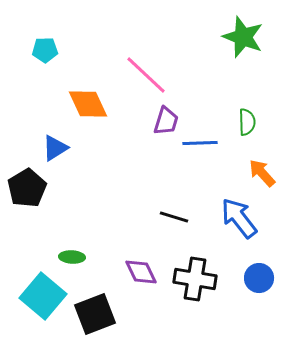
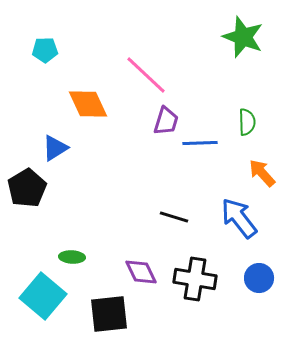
black square: moved 14 px right; rotated 15 degrees clockwise
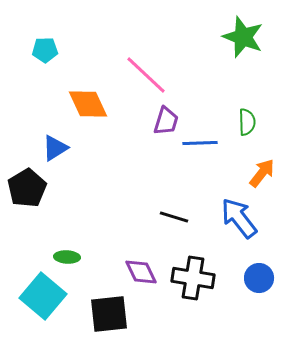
orange arrow: rotated 80 degrees clockwise
green ellipse: moved 5 px left
black cross: moved 2 px left, 1 px up
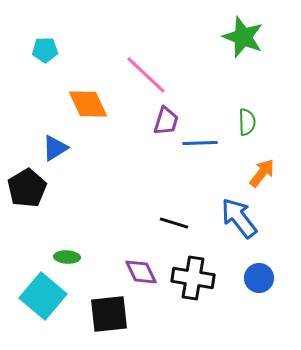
black line: moved 6 px down
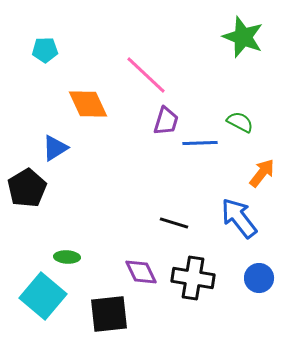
green semicircle: moved 7 px left; rotated 60 degrees counterclockwise
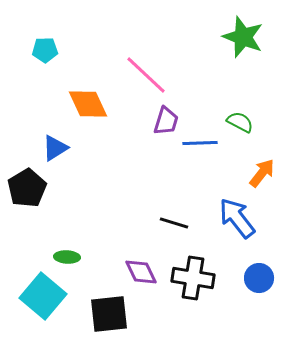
blue arrow: moved 2 px left
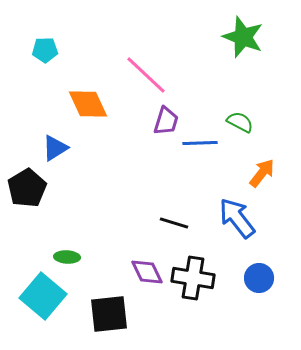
purple diamond: moved 6 px right
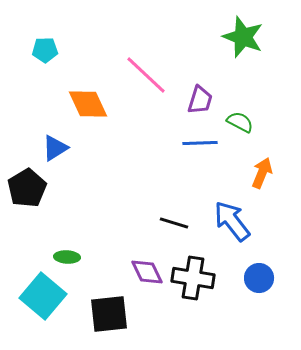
purple trapezoid: moved 34 px right, 21 px up
orange arrow: rotated 16 degrees counterclockwise
blue arrow: moved 5 px left, 3 px down
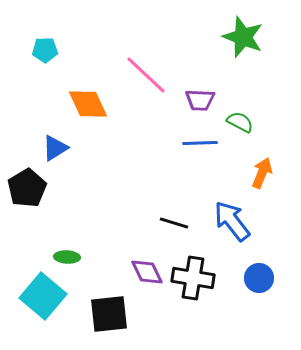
purple trapezoid: rotated 76 degrees clockwise
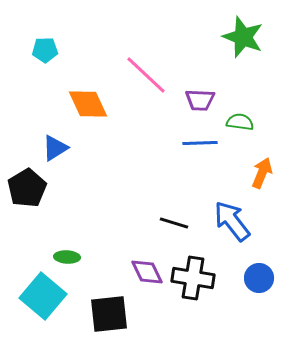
green semicircle: rotated 20 degrees counterclockwise
